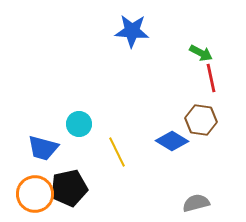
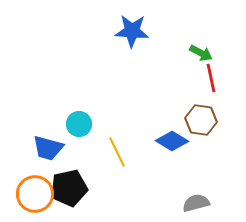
blue trapezoid: moved 5 px right
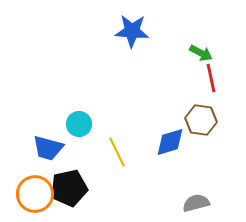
blue diamond: moved 2 px left, 1 px down; rotated 48 degrees counterclockwise
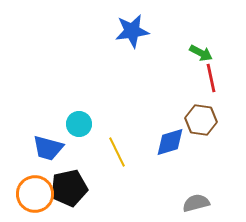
blue star: rotated 12 degrees counterclockwise
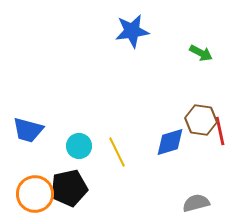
red line: moved 9 px right, 53 px down
cyan circle: moved 22 px down
blue trapezoid: moved 20 px left, 18 px up
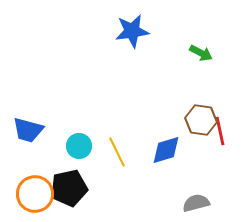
blue diamond: moved 4 px left, 8 px down
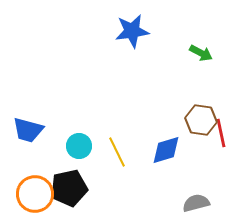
red line: moved 1 px right, 2 px down
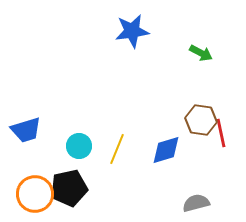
blue trapezoid: moved 2 px left; rotated 32 degrees counterclockwise
yellow line: moved 3 px up; rotated 48 degrees clockwise
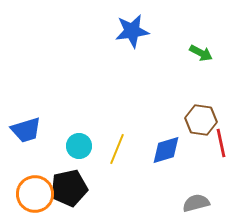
red line: moved 10 px down
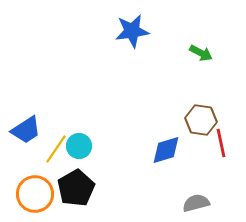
blue trapezoid: rotated 16 degrees counterclockwise
yellow line: moved 61 px left; rotated 12 degrees clockwise
black pentagon: moved 7 px right; rotated 18 degrees counterclockwise
